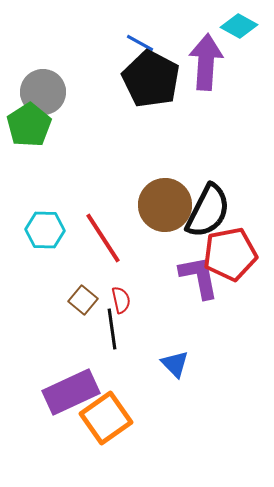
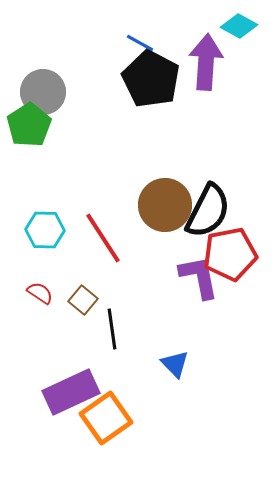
red semicircle: moved 81 px left, 7 px up; rotated 44 degrees counterclockwise
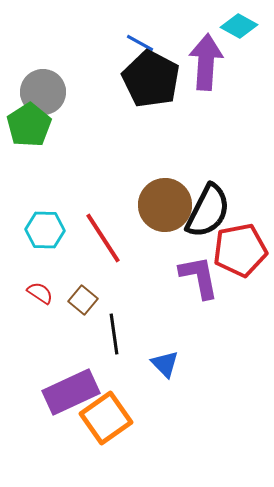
red pentagon: moved 10 px right, 4 px up
black line: moved 2 px right, 5 px down
blue triangle: moved 10 px left
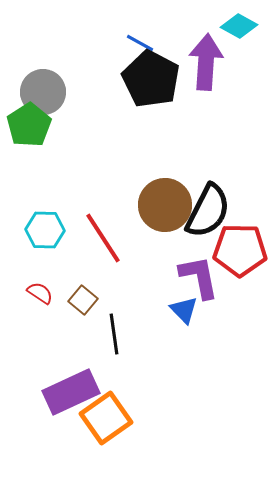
red pentagon: rotated 12 degrees clockwise
blue triangle: moved 19 px right, 54 px up
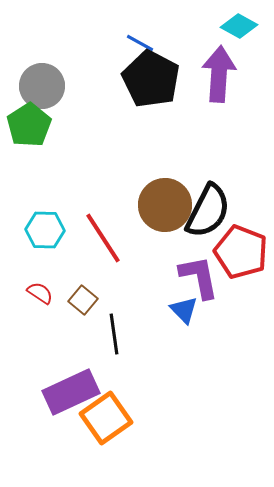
purple arrow: moved 13 px right, 12 px down
gray circle: moved 1 px left, 6 px up
red pentagon: moved 1 px right, 2 px down; rotated 20 degrees clockwise
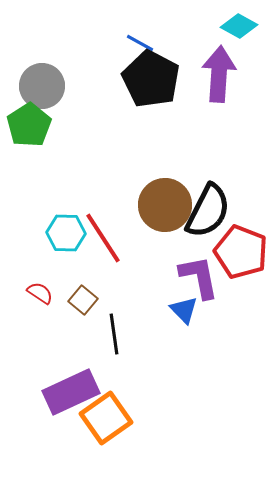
cyan hexagon: moved 21 px right, 3 px down
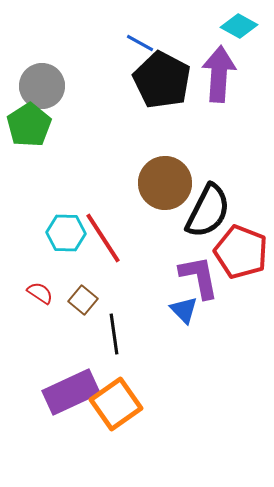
black pentagon: moved 11 px right, 1 px down
brown circle: moved 22 px up
orange square: moved 10 px right, 14 px up
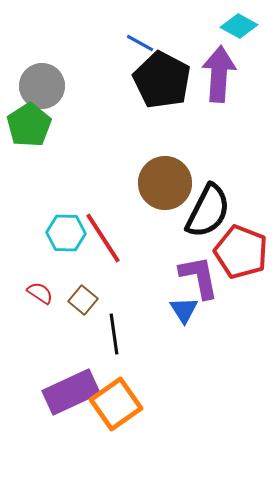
blue triangle: rotated 12 degrees clockwise
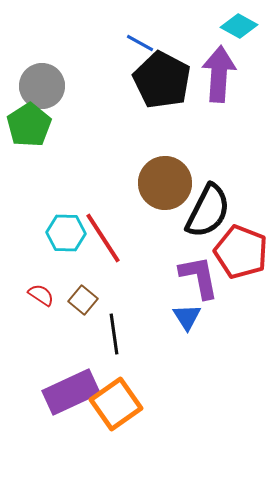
red semicircle: moved 1 px right, 2 px down
blue triangle: moved 3 px right, 7 px down
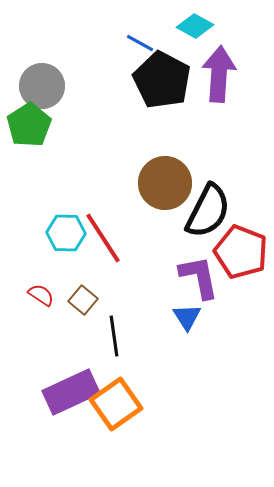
cyan diamond: moved 44 px left
black line: moved 2 px down
